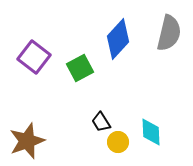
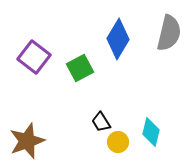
blue diamond: rotated 12 degrees counterclockwise
cyan diamond: rotated 16 degrees clockwise
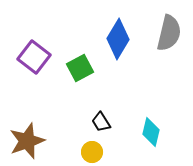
yellow circle: moved 26 px left, 10 px down
